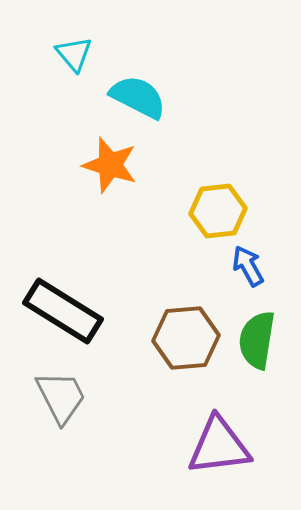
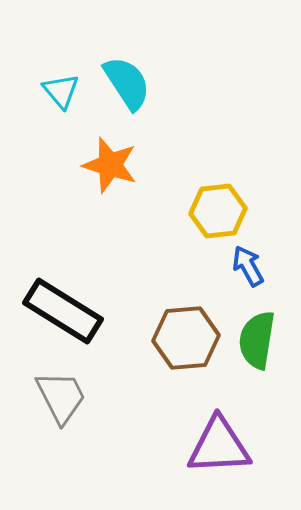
cyan triangle: moved 13 px left, 37 px down
cyan semicircle: moved 11 px left, 14 px up; rotated 30 degrees clockwise
purple triangle: rotated 4 degrees clockwise
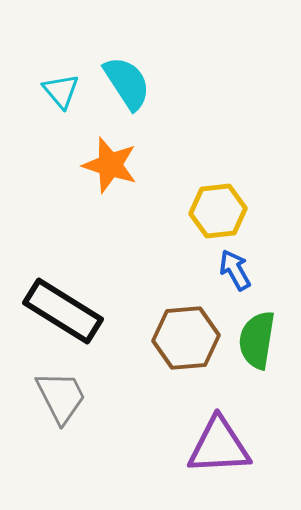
blue arrow: moved 13 px left, 4 px down
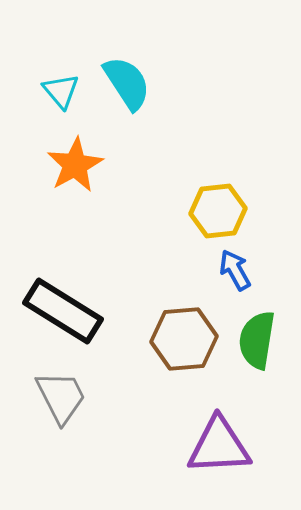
orange star: moved 35 px left; rotated 26 degrees clockwise
brown hexagon: moved 2 px left, 1 px down
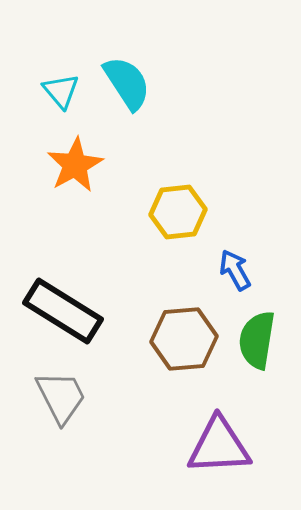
yellow hexagon: moved 40 px left, 1 px down
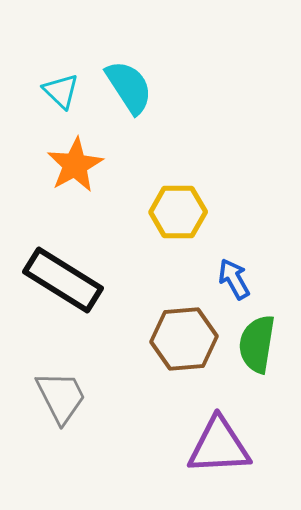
cyan semicircle: moved 2 px right, 4 px down
cyan triangle: rotated 6 degrees counterclockwise
yellow hexagon: rotated 6 degrees clockwise
blue arrow: moved 1 px left, 9 px down
black rectangle: moved 31 px up
green semicircle: moved 4 px down
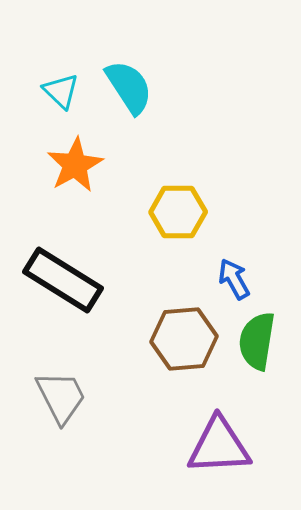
green semicircle: moved 3 px up
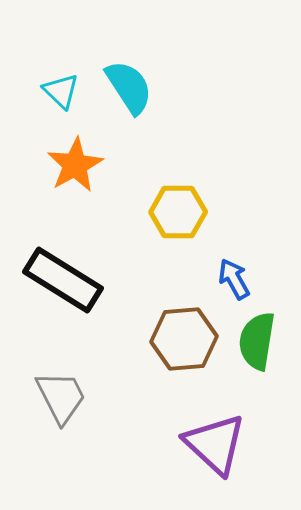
purple triangle: moved 4 px left, 2 px up; rotated 46 degrees clockwise
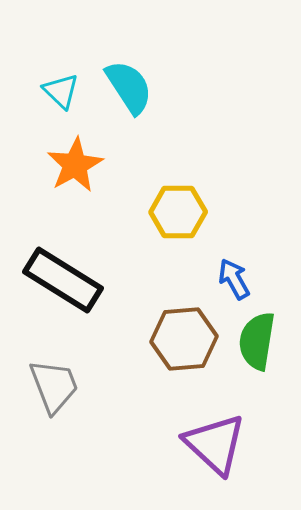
gray trapezoid: moved 7 px left, 11 px up; rotated 6 degrees clockwise
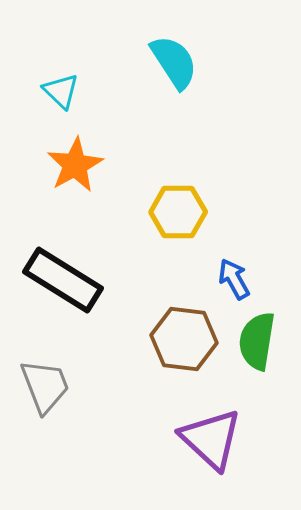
cyan semicircle: moved 45 px right, 25 px up
brown hexagon: rotated 12 degrees clockwise
gray trapezoid: moved 9 px left
purple triangle: moved 4 px left, 5 px up
